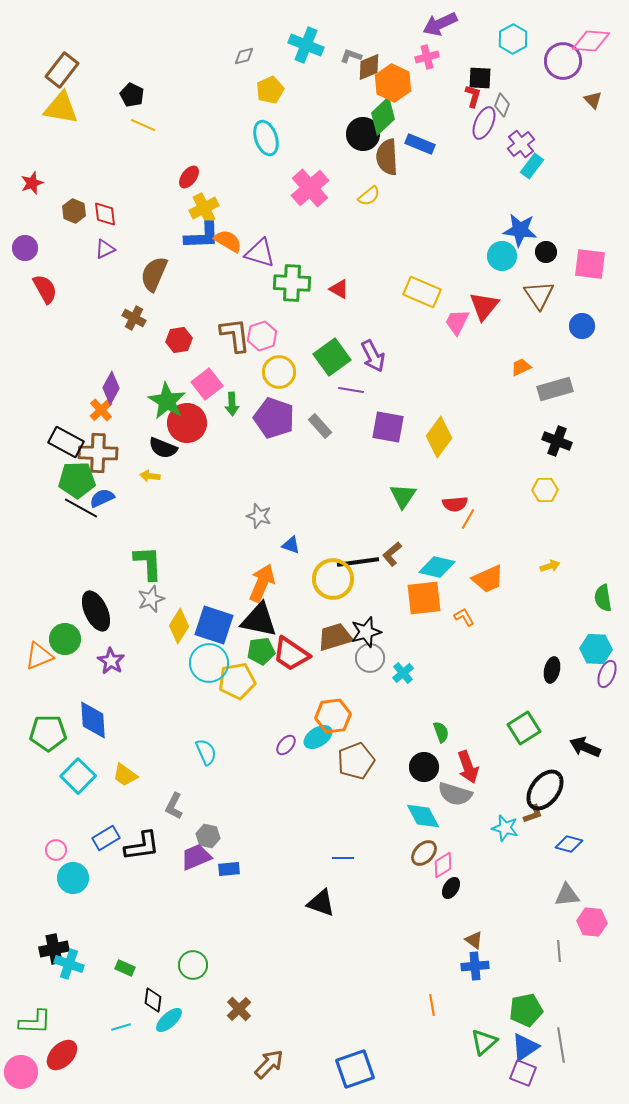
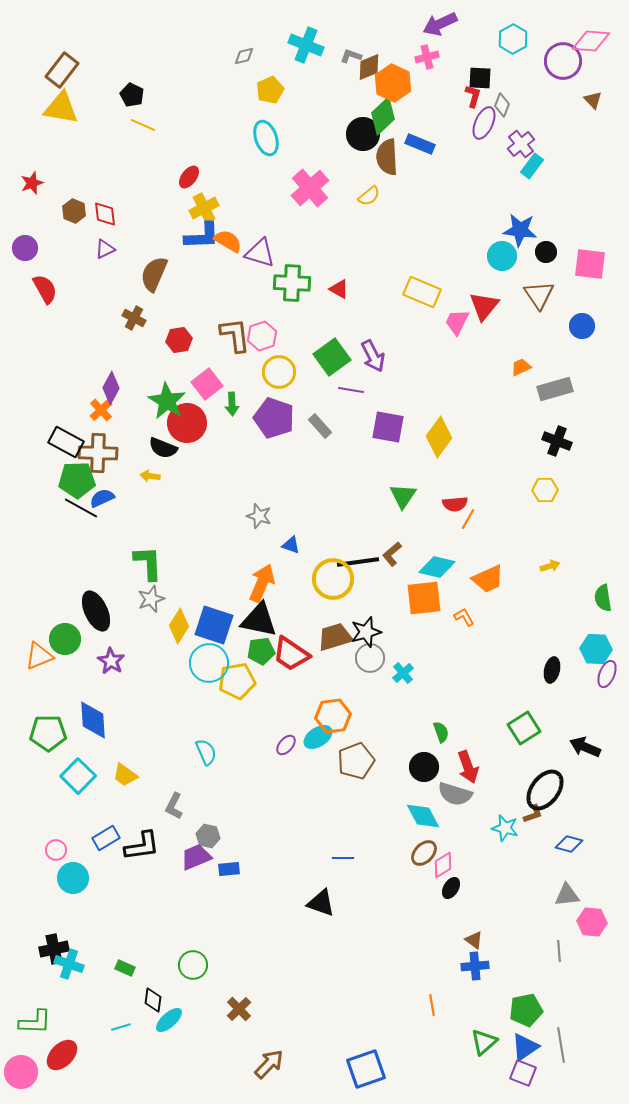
blue square at (355, 1069): moved 11 px right
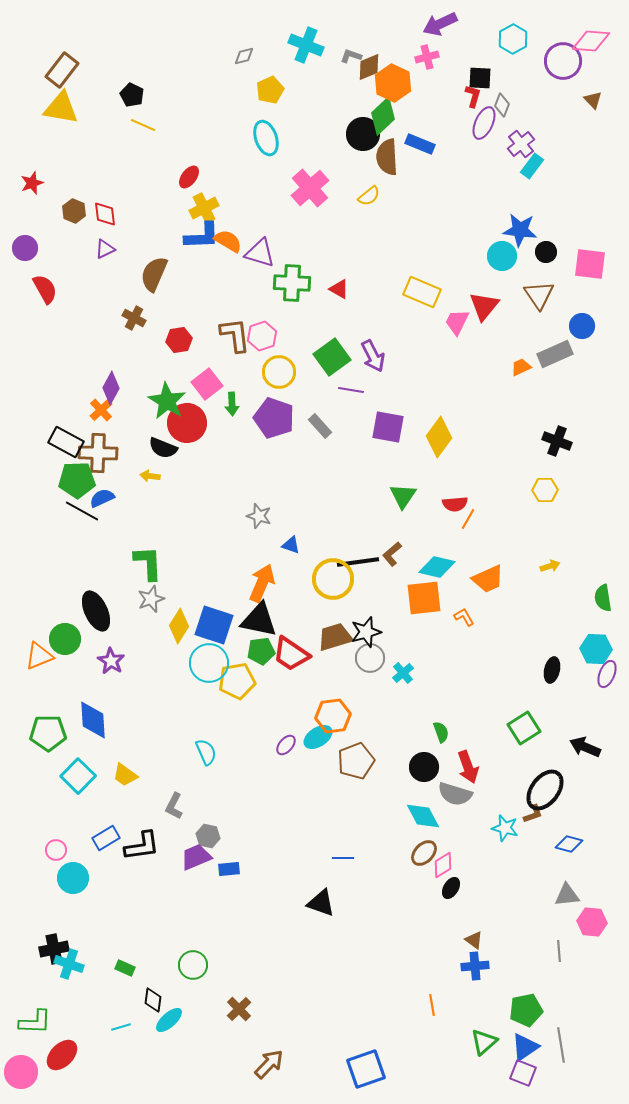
gray rectangle at (555, 389): moved 35 px up; rotated 8 degrees counterclockwise
black line at (81, 508): moved 1 px right, 3 px down
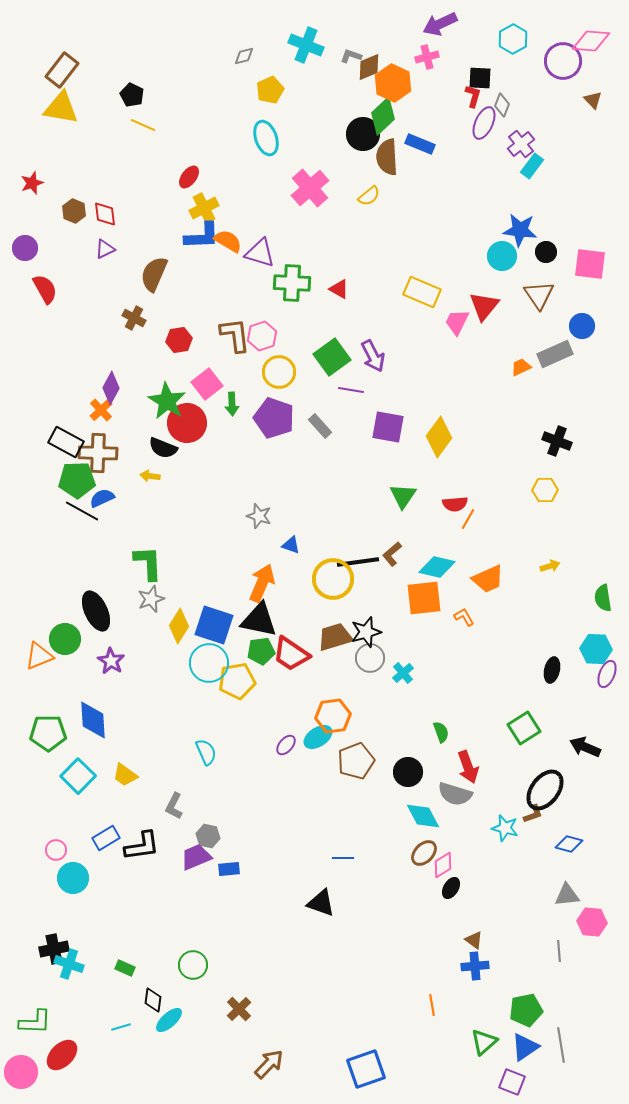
black circle at (424, 767): moved 16 px left, 5 px down
purple square at (523, 1073): moved 11 px left, 9 px down
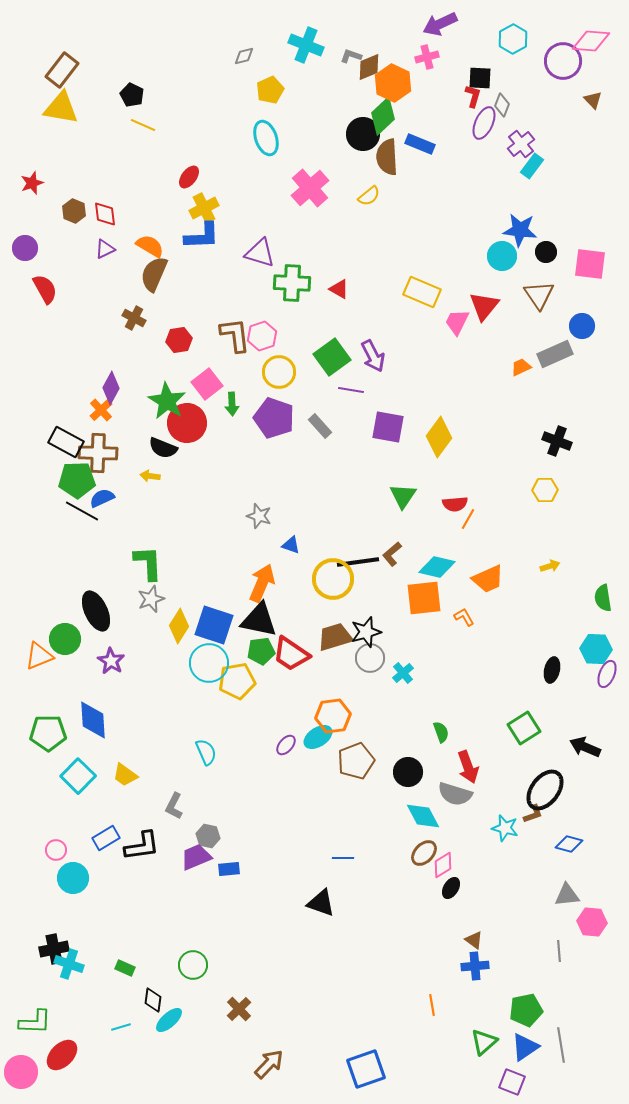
orange semicircle at (228, 241): moved 78 px left, 5 px down
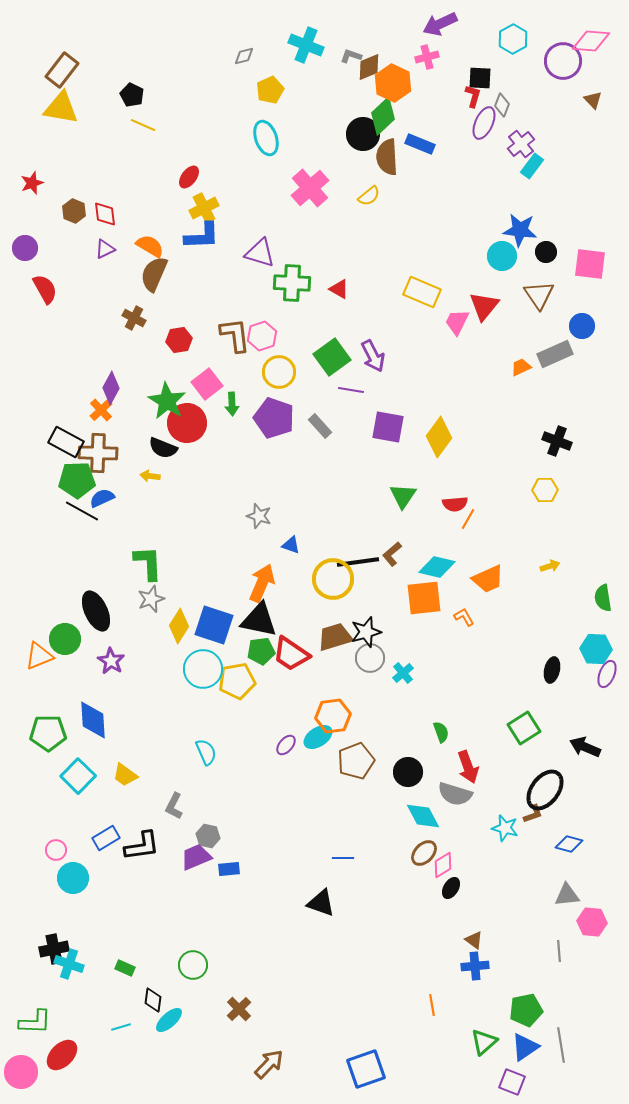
cyan circle at (209, 663): moved 6 px left, 6 px down
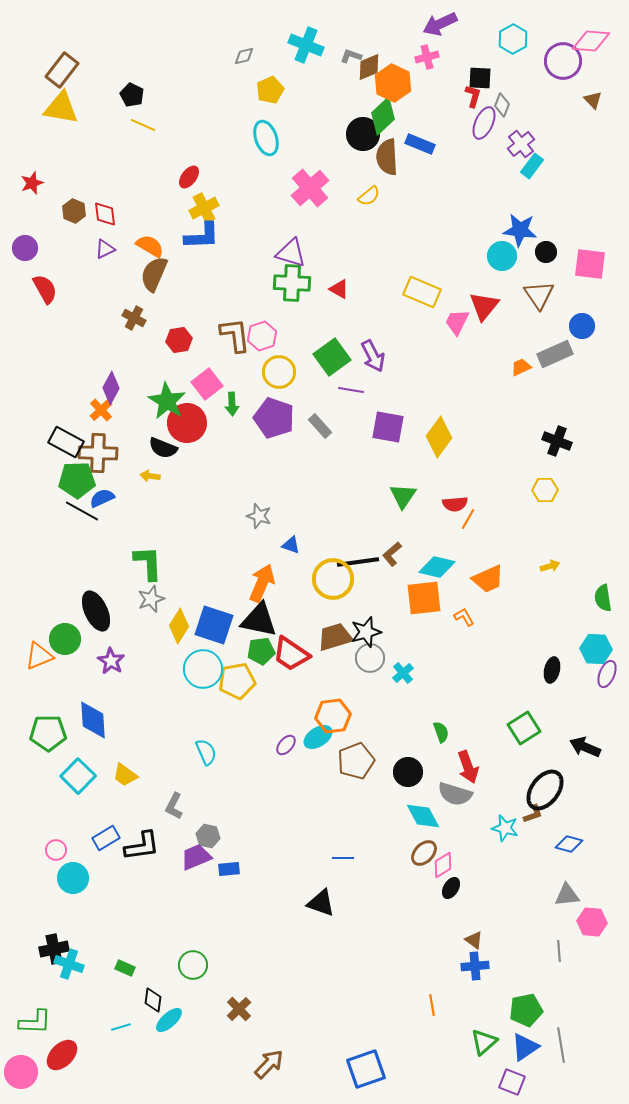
purple triangle at (260, 253): moved 31 px right
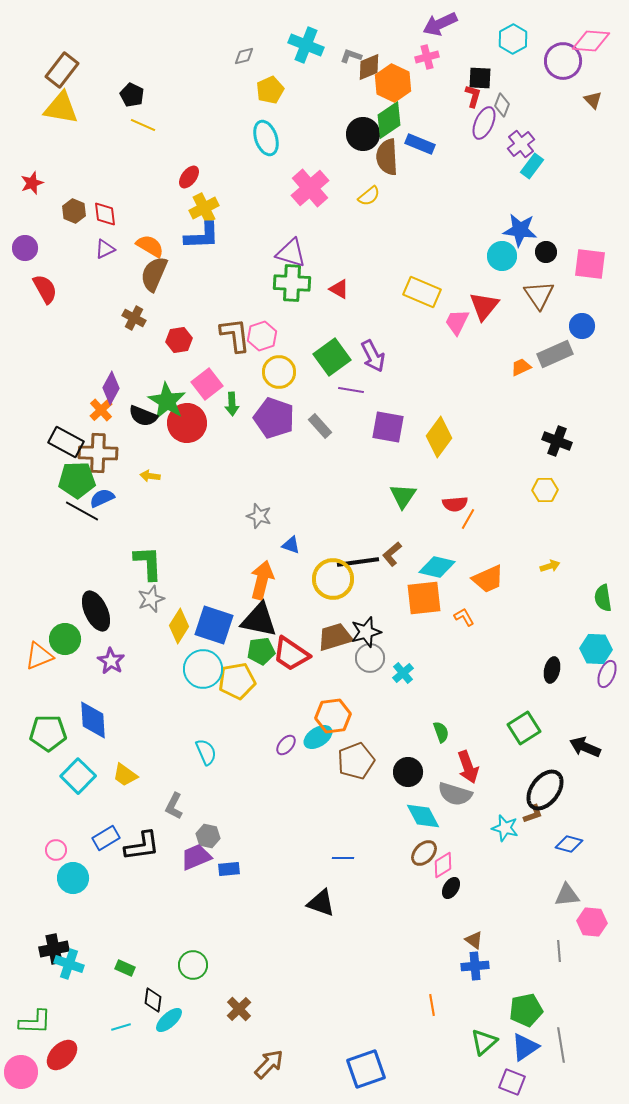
green diamond at (383, 116): moved 6 px right, 4 px down; rotated 9 degrees clockwise
black semicircle at (163, 448): moved 20 px left, 32 px up
orange arrow at (262, 583): moved 3 px up; rotated 9 degrees counterclockwise
